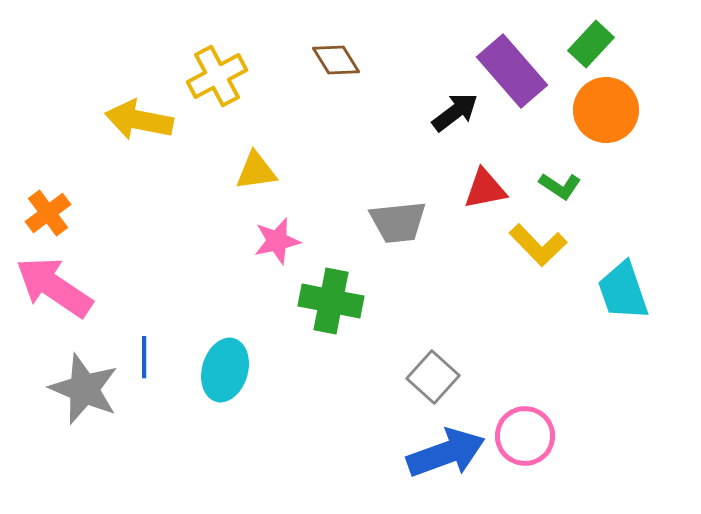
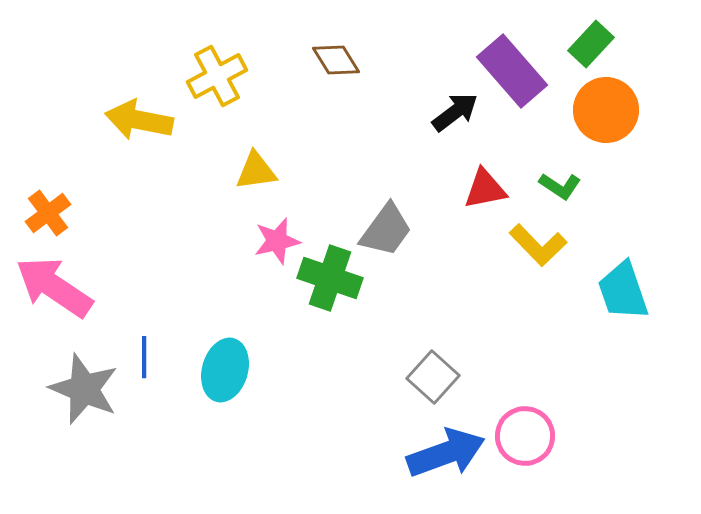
gray trapezoid: moved 12 px left, 8 px down; rotated 48 degrees counterclockwise
green cross: moved 1 px left, 23 px up; rotated 8 degrees clockwise
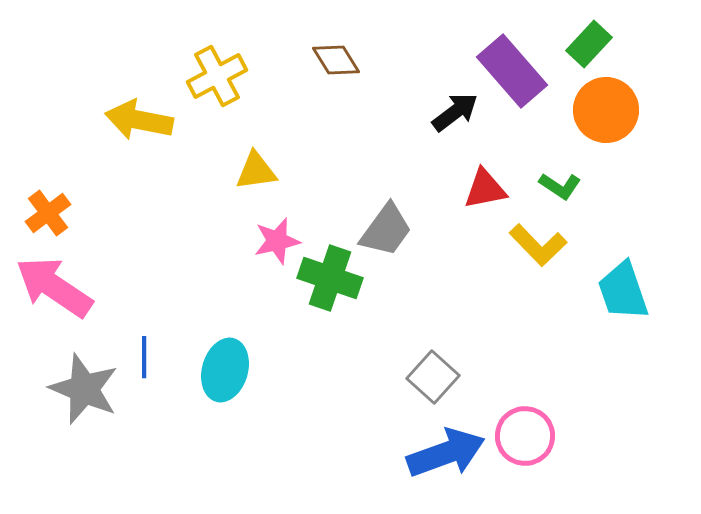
green rectangle: moved 2 px left
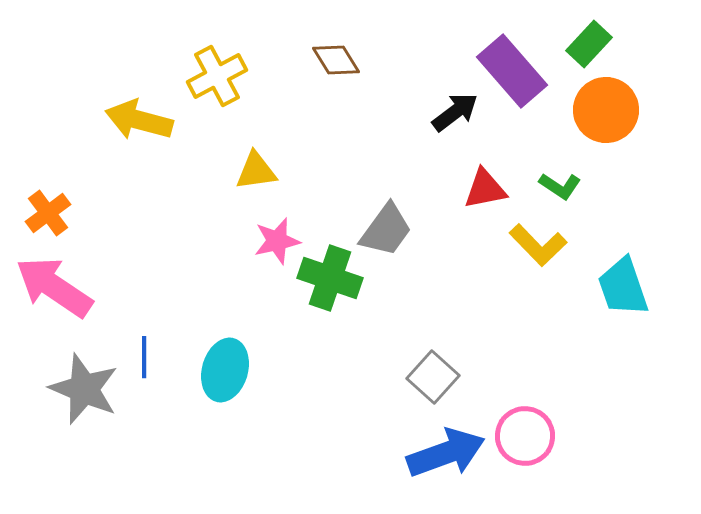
yellow arrow: rotated 4 degrees clockwise
cyan trapezoid: moved 4 px up
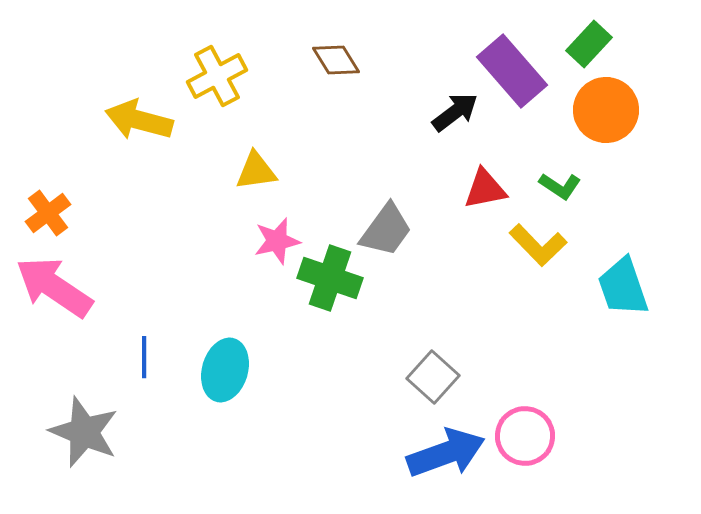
gray star: moved 43 px down
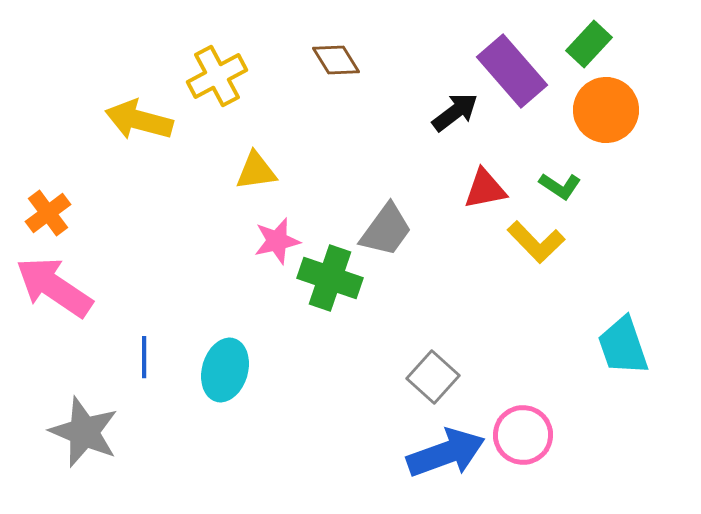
yellow L-shape: moved 2 px left, 3 px up
cyan trapezoid: moved 59 px down
pink circle: moved 2 px left, 1 px up
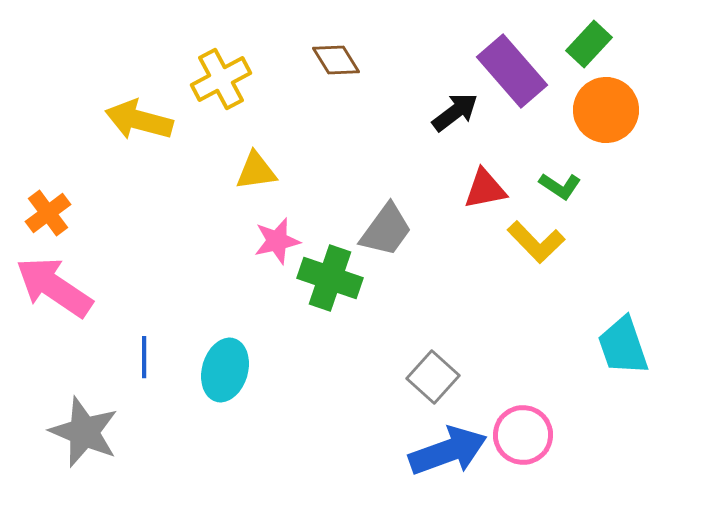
yellow cross: moved 4 px right, 3 px down
blue arrow: moved 2 px right, 2 px up
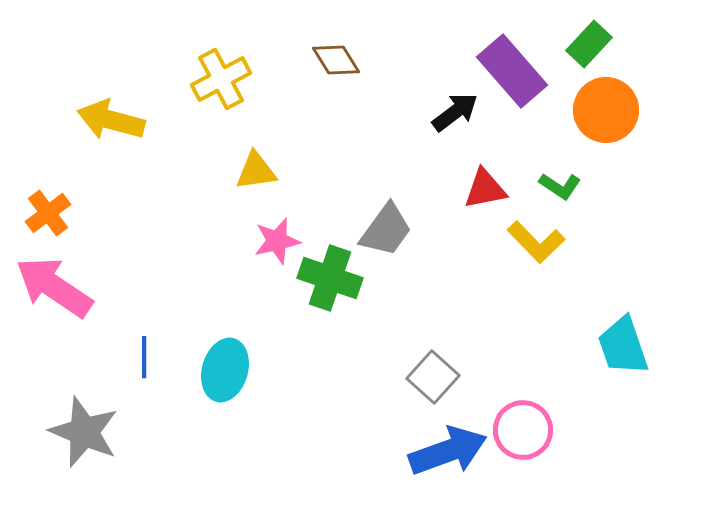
yellow arrow: moved 28 px left
pink circle: moved 5 px up
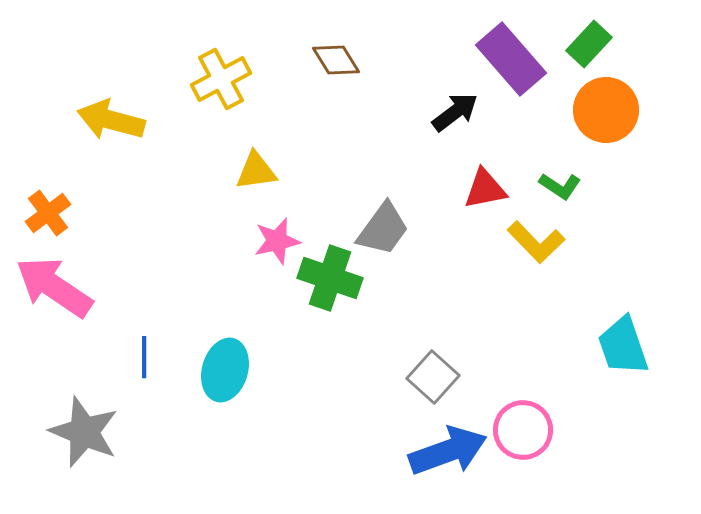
purple rectangle: moved 1 px left, 12 px up
gray trapezoid: moved 3 px left, 1 px up
